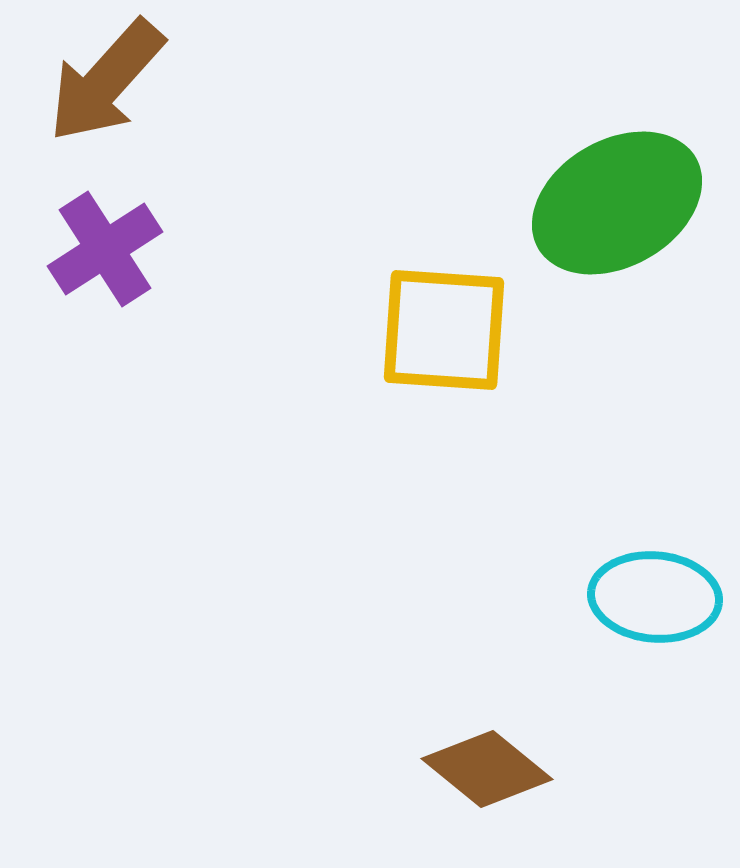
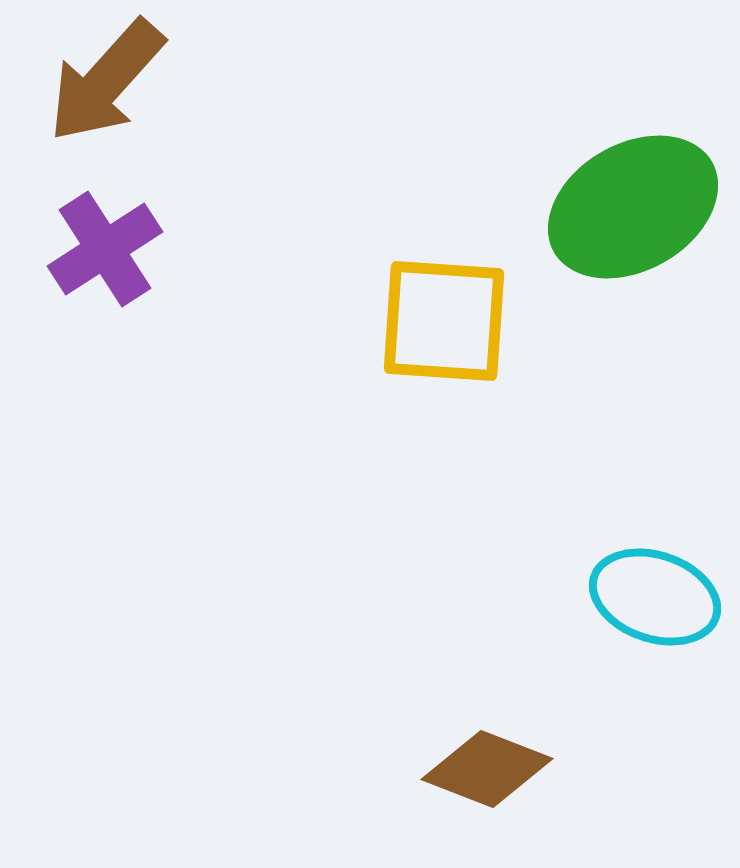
green ellipse: moved 16 px right, 4 px down
yellow square: moved 9 px up
cyan ellipse: rotated 14 degrees clockwise
brown diamond: rotated 18 degrees counterclockwise
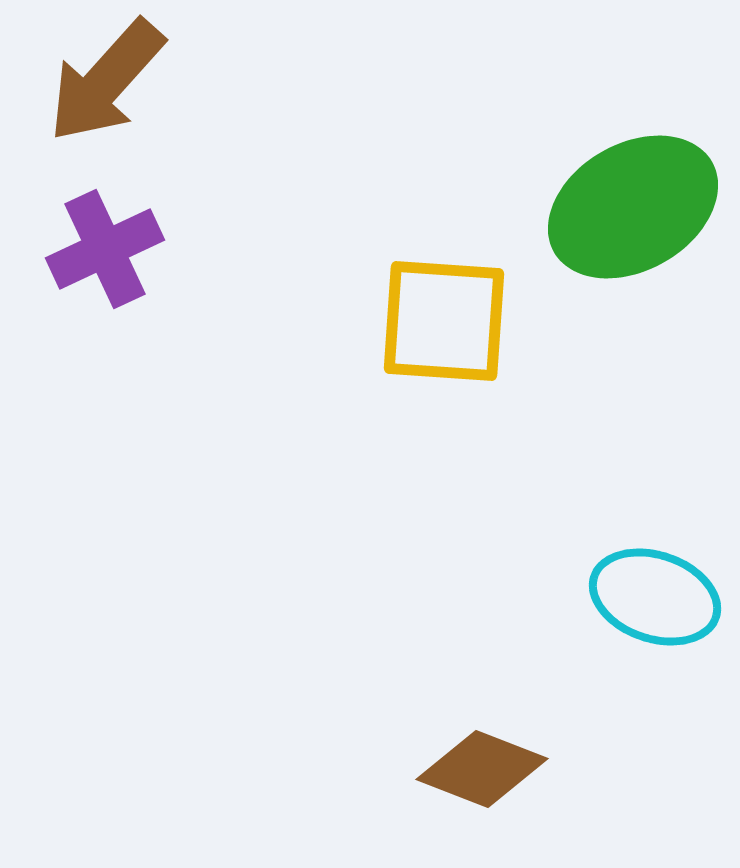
purple cross: rotated 8 degrees clockwise
brown diamond: moved 5 px left
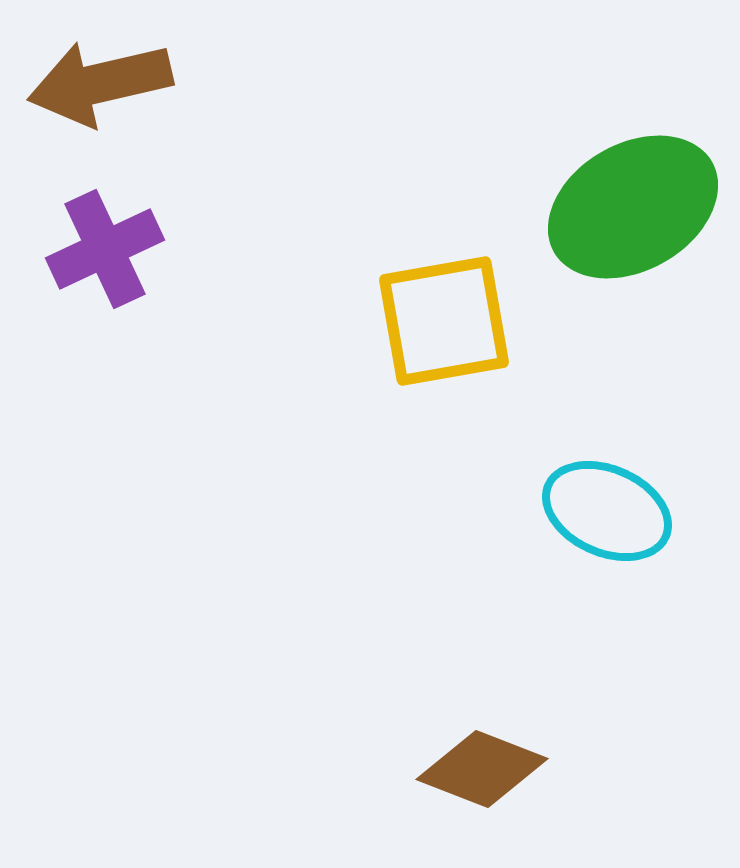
brown arrow: moved 6 px left, 2 px down; rotated 35 degrees clockwise
yellow square: rotated 14 degrees counterclockwise
cyan ellipse: moved 48 px left, 86 px up; rotated 5 degrees clockwise
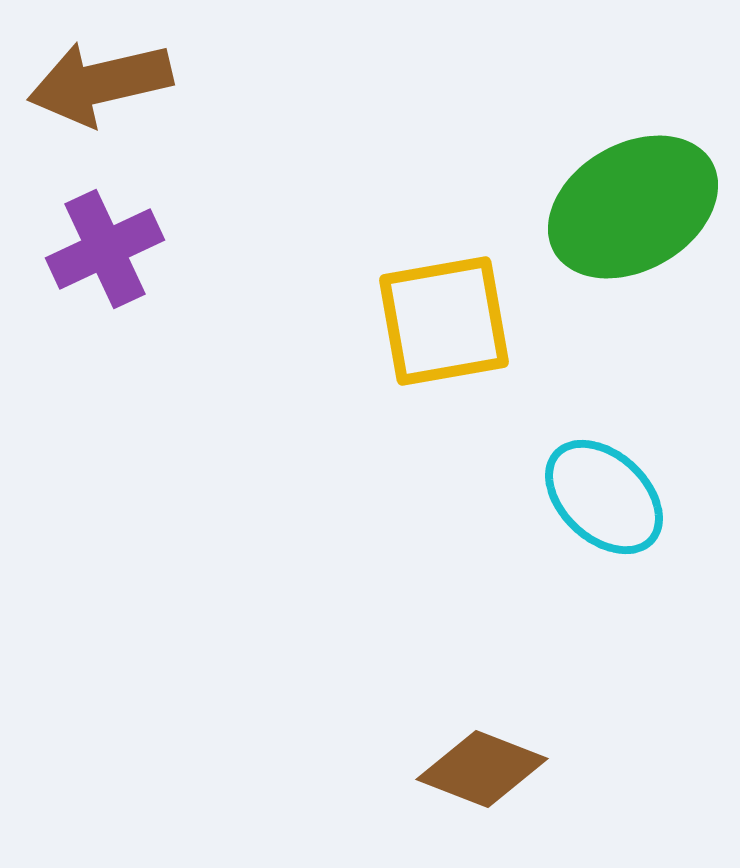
cyan ellipse: moved 3 px left, 14 px up; rotated 19 degrees clockwise
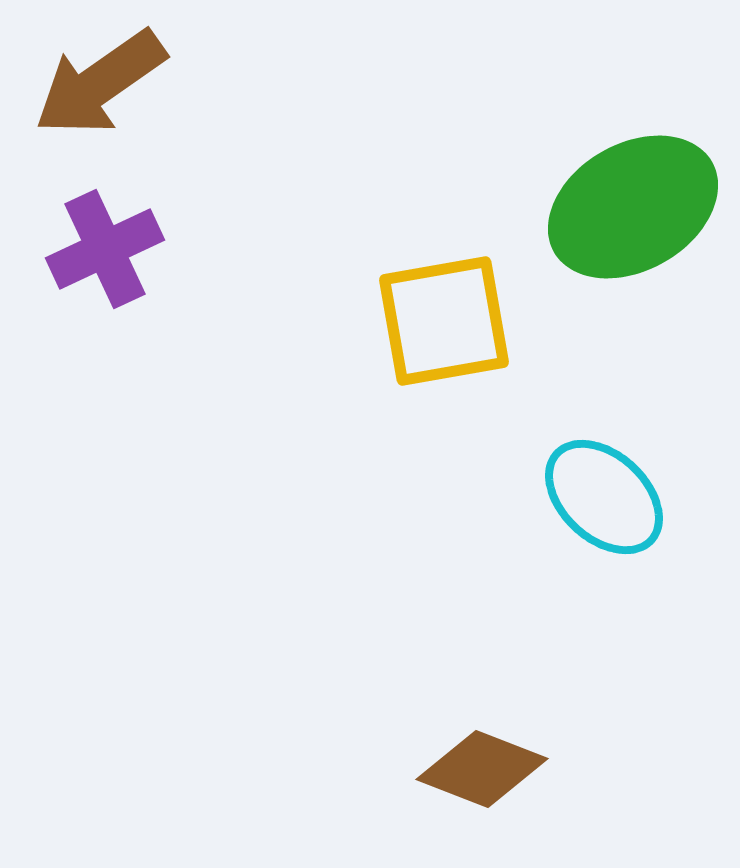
brown arrow: rotated 22 degrees counterclockwise
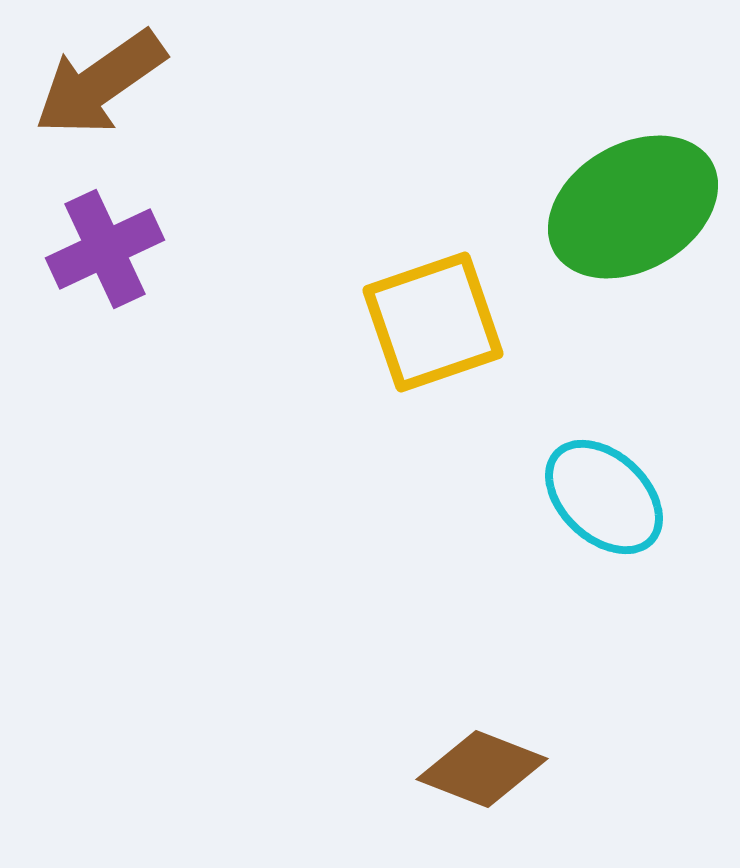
yellow square: moved 11 px left, 1 px down; rotated 9 degrees counterclockwise
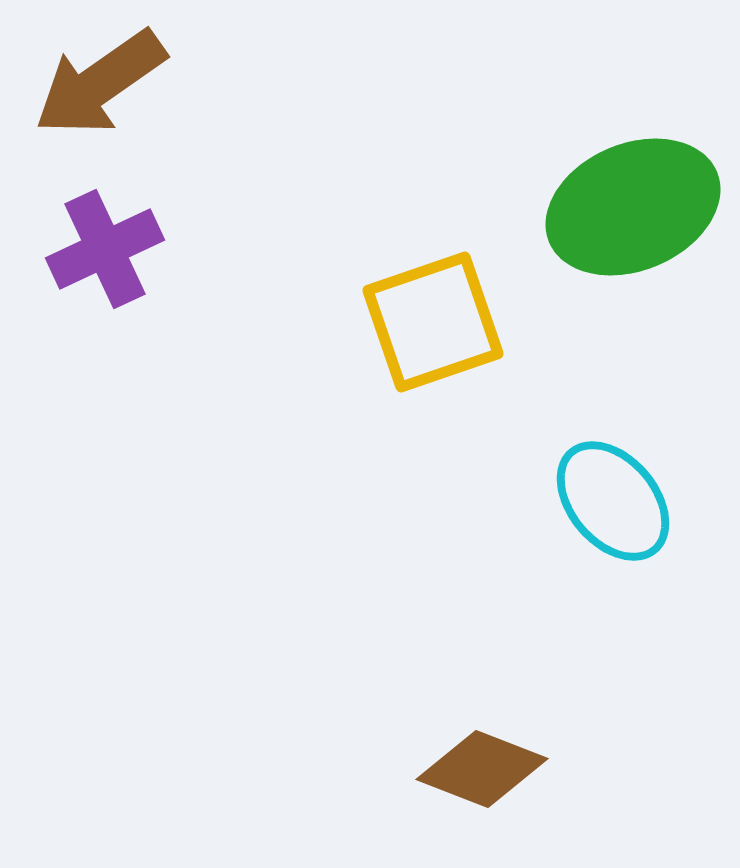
green ellipse: rotated 7 degrees clockwise
cyan ellipse: moved 9 px right, 4 px down; rotated 7 degrees clockwise
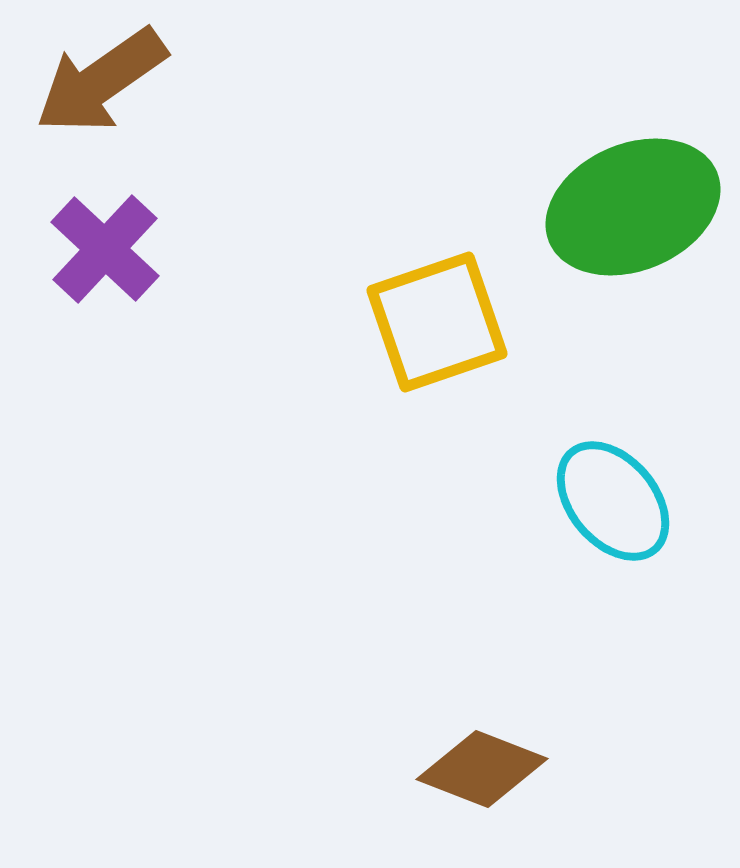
brown arrow: moved 1 px right, 2 px up
purple cross: rotated 22 degrees counterclockwise
yellow square: moved 4 px right
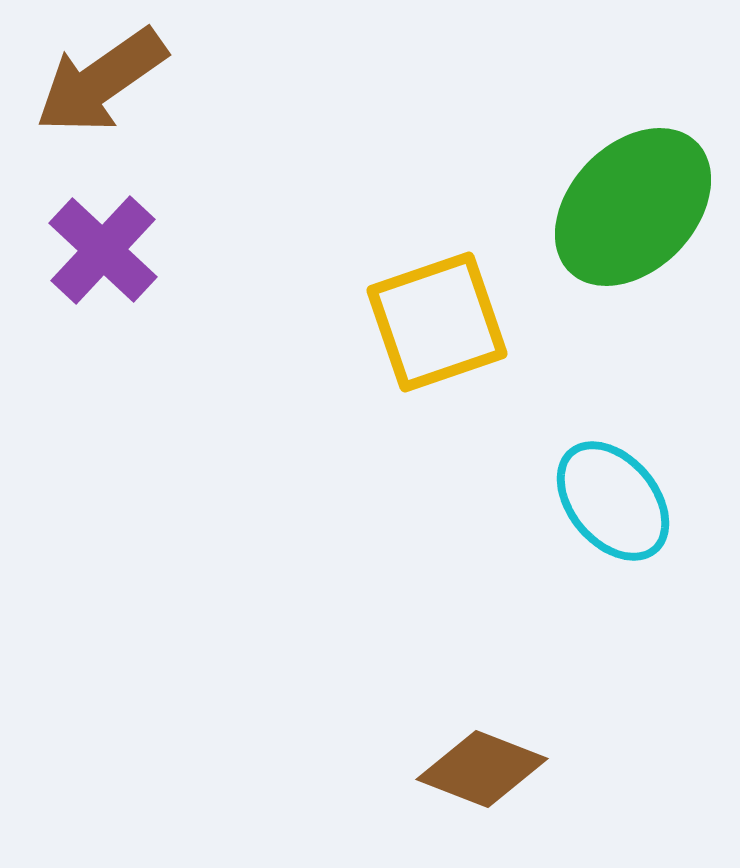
green ellipse: rotated 23 degrees counterclockwise
purple cross: moved 2 px left, 1 px down
